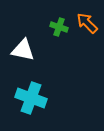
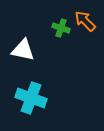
orange arrow: moved 2 px left, 2 px up
green cross: moved 2 px right, 1 px down
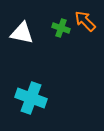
white triangle: moved 1 px left, 17 px up
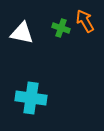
orange arrow: rotated 15 degrees clockwise
cyan cross: rotated 12 degrees counterclockwise
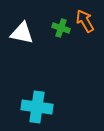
cyan cross: moved 6 px right, 9 px down
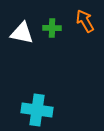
green cross: moved 9 px left; rotated 18 degrees counterclockwise
cyan cross: moved 3 px down
